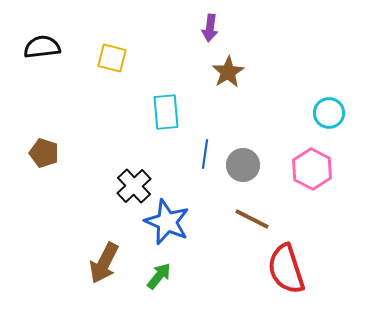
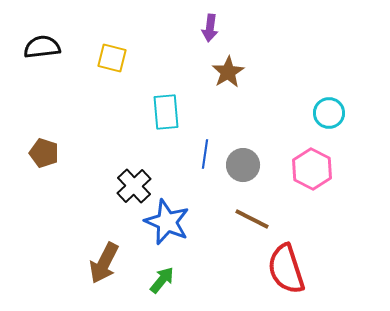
green arrow: moved 3 px right, 4 px down
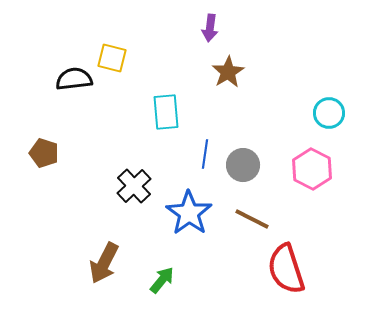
black semicircle: moved 32 px right, 32 px down
blue star: moved 22 px right, 9 px up; rotated 12 degrees clockwise
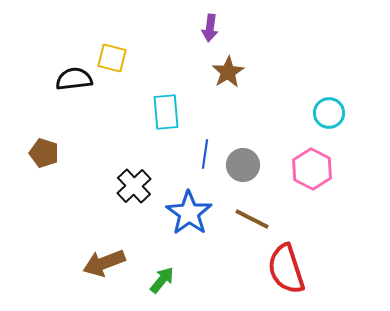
brown arrow: rotated 42 degrees clockwise
